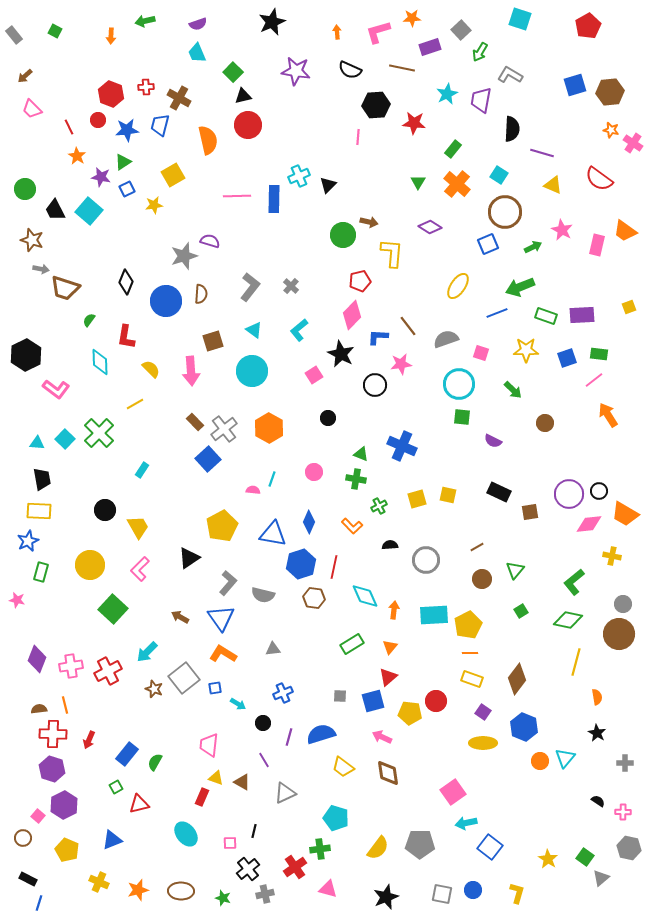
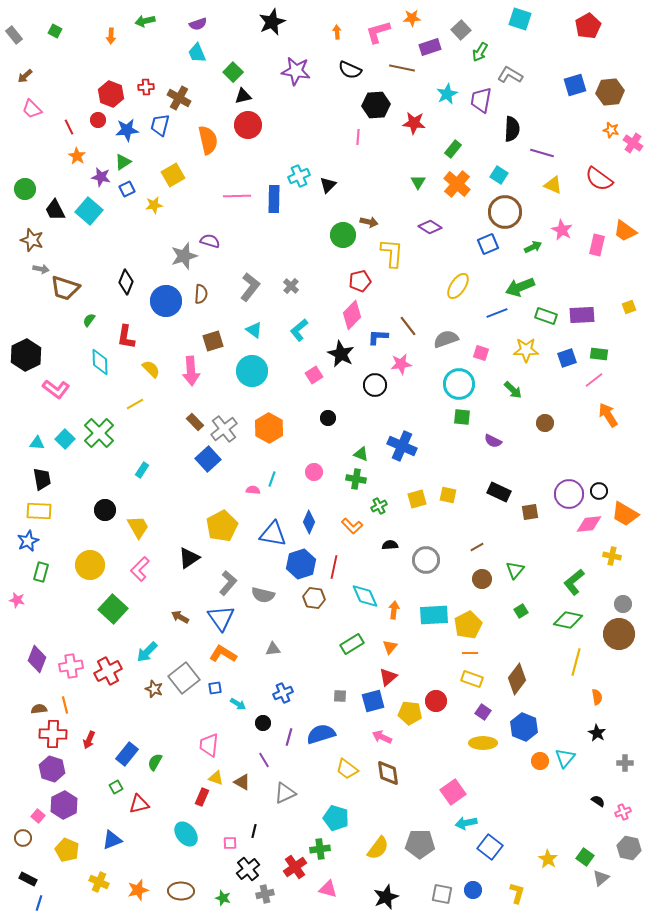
yellow trapezoid at (343, 767): moved 4 px right, 2 px down
pink cross at (623, 812): rotated 21 degrees counterclockwise
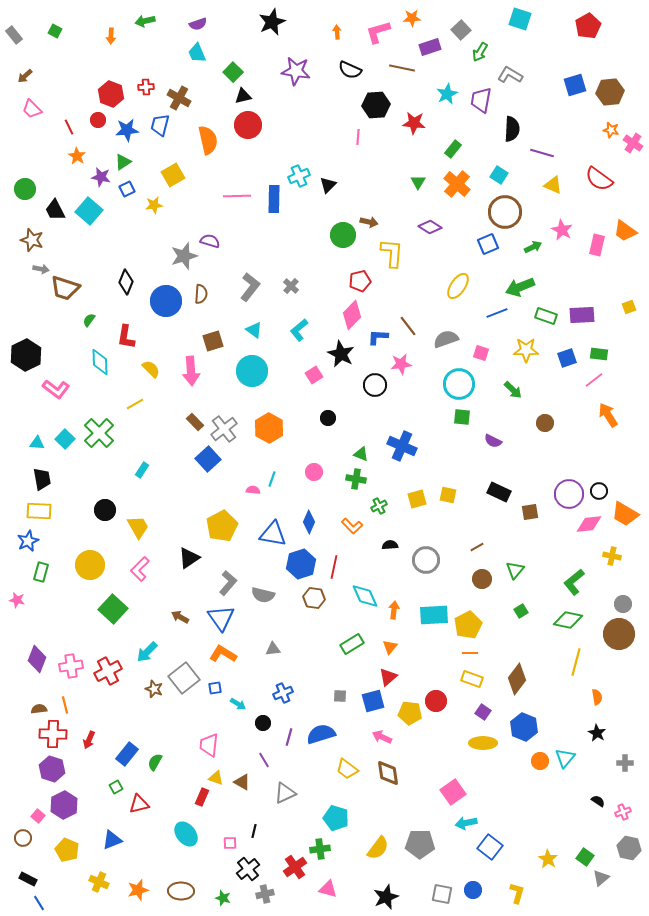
blue line at (39, 903): rotated 49 degrees counterclockwise
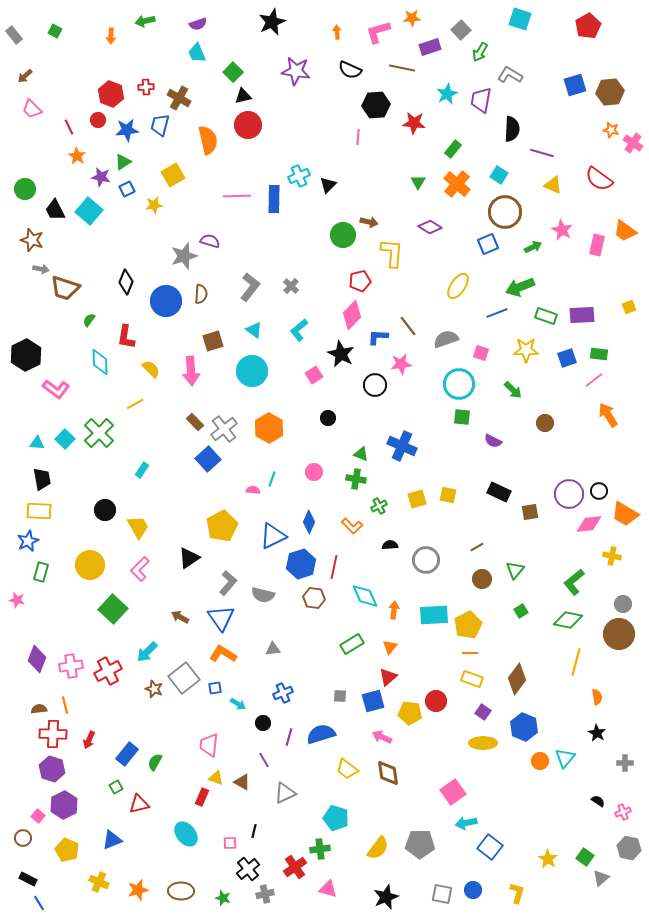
blue triangle at (273, 534): moved 2 px down; rotated 36 degrees counterclockwise
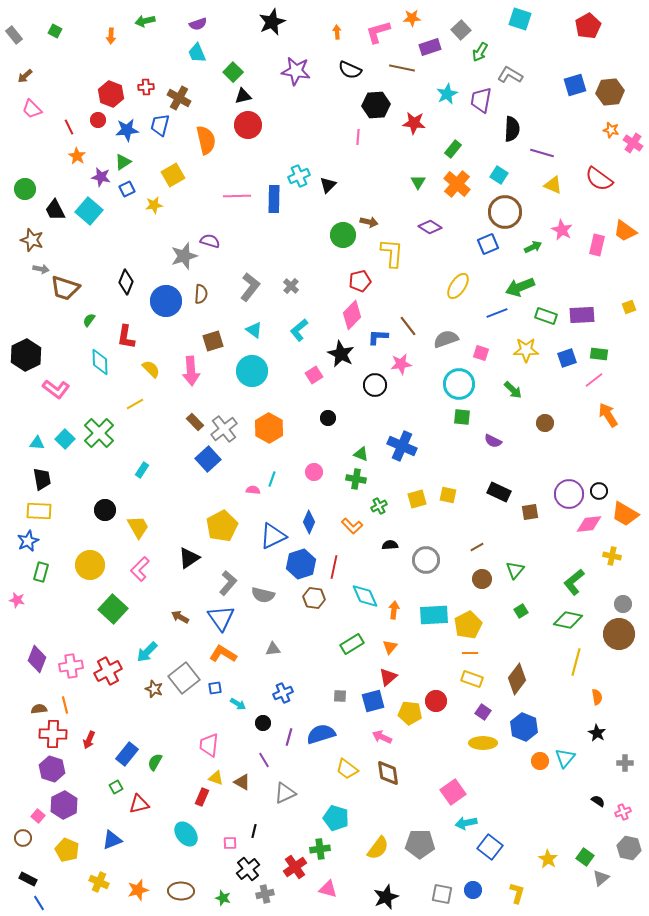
orange semicircle at (208, 140): moved 2 px left
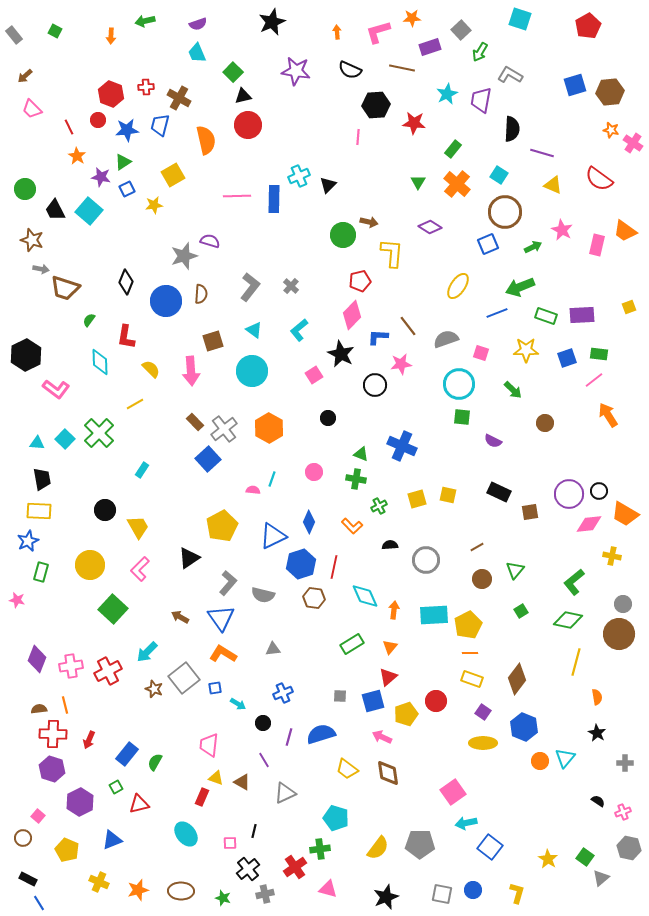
yellow pentagon at (410, 713): moved 4 px left, 1 px down; rotated 25 degrees counterclockwise
purple hexagon at (64, 805): moved 16 px right, 3 px up
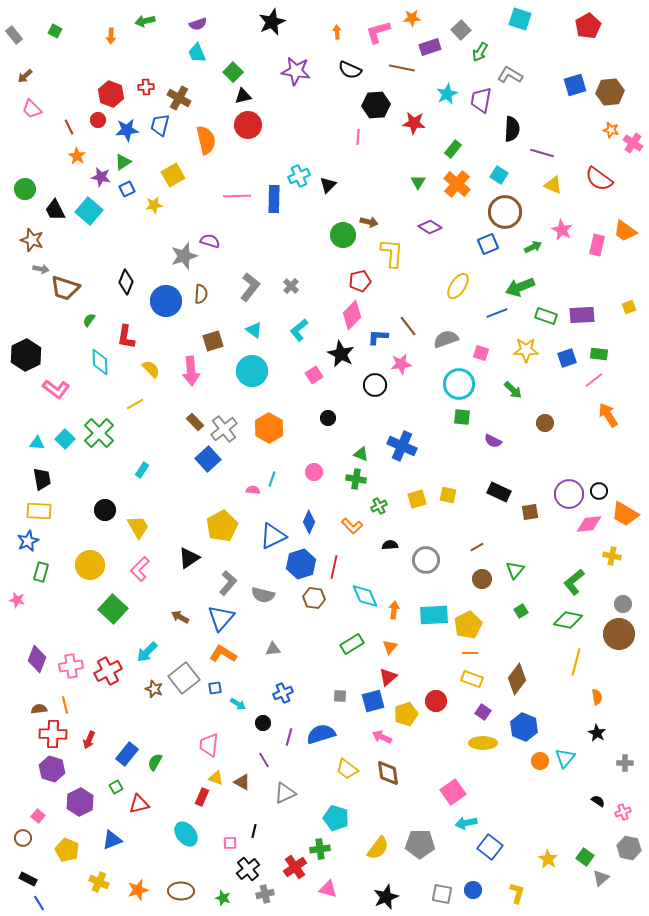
blue triangle at (221, 618): rotated 16 degrees clockwise
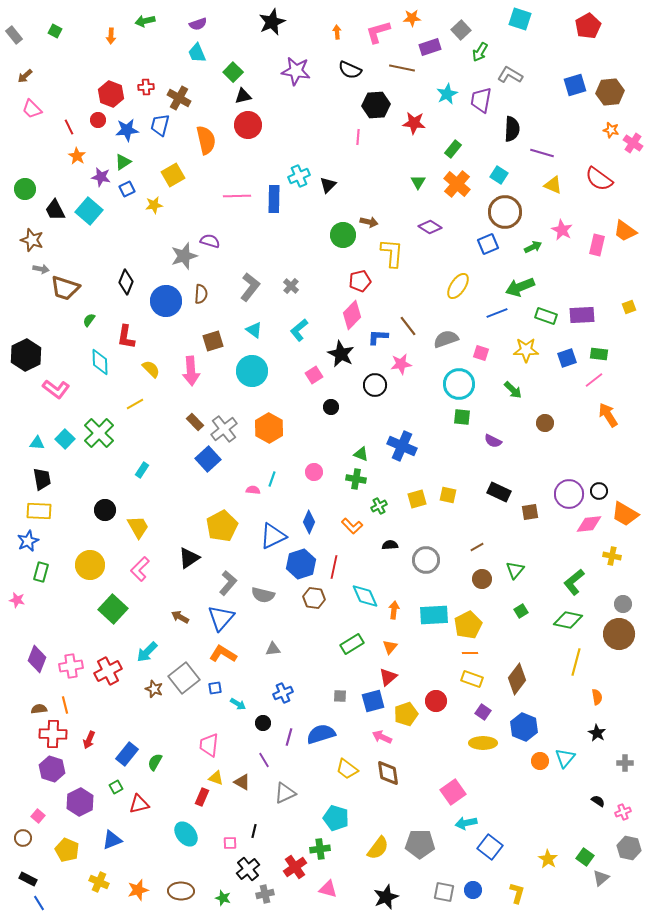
black circle at (328, 418): moved 3 px right, 11 px up
gray square at (442, 894): moved 2 px right, 2 px up
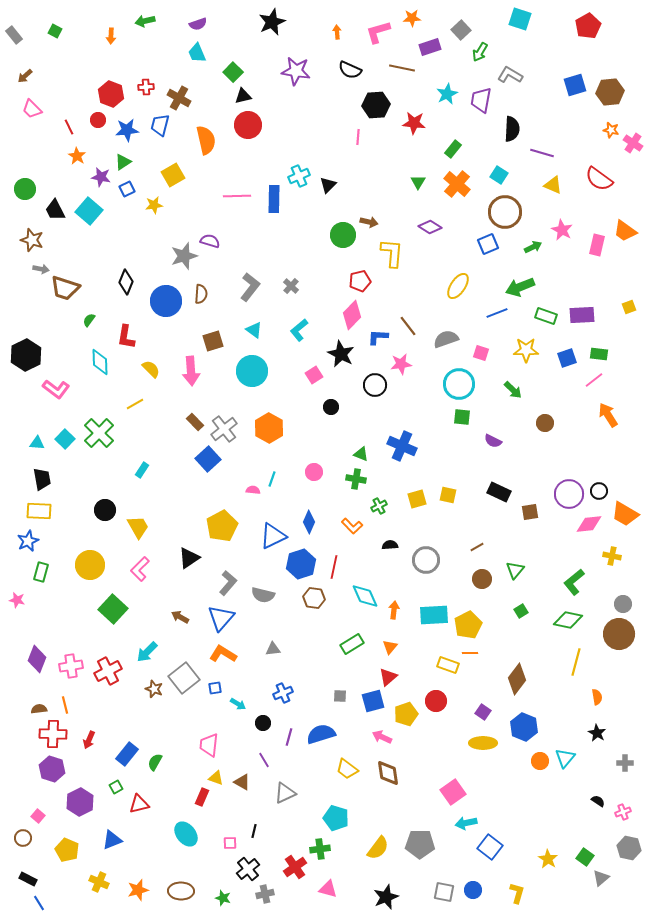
yellow rectangle at (472, 679): moved 24 px left, 14 px up
